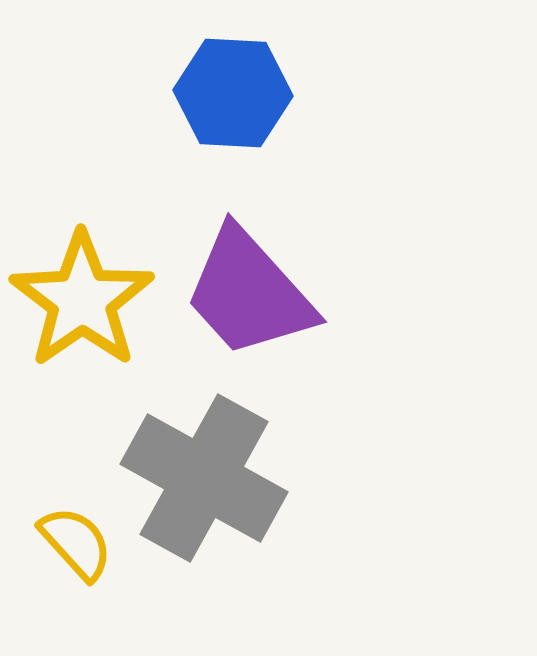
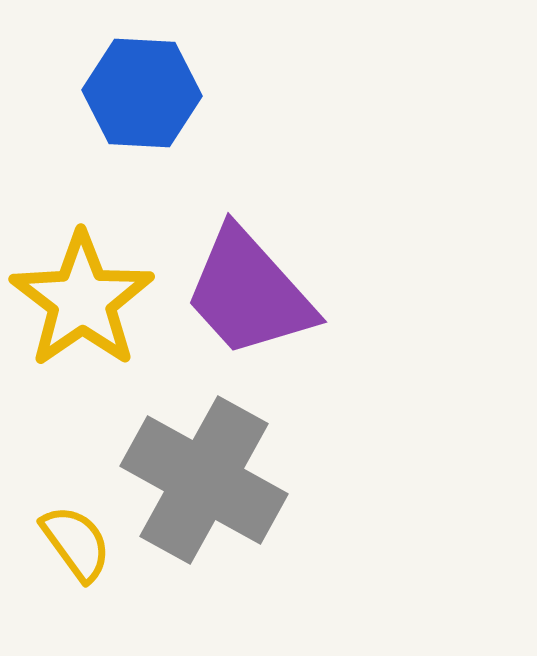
blue hexagon: moved 91 px left
gray cross: moved 2 px down
yellow semicircle: rotated 6 degrees clockwise
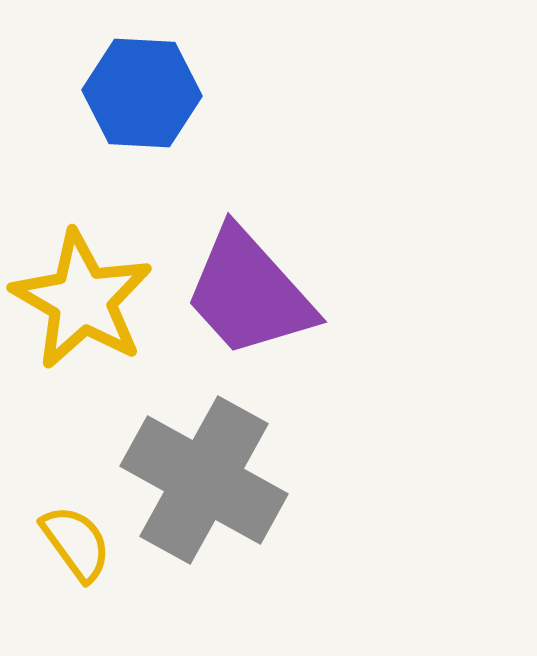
yellow star: rotated 7 degrees counterclockwise
